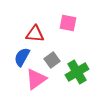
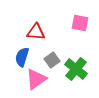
pink square: moved 12 px right
red triangle: moved 1 px right, 2 px up
blue semicircle: rotated 12 degrees counterclockwise
green cross: moved 1 px left, 3 px up; rotated 20 degrees counterclockwise
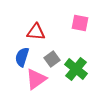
gray square: moved 1 px up
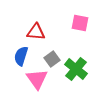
blue semicircle: moved 1 px left, 1 px up
pink triangle: moved 1 px right; rotated 30 degrees counterclockwise
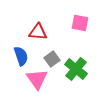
red triangle: moved 2 px right
blue semicircle: rotated 144 degrees clockwise
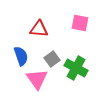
red triangle: moved 1 px right, 3 px up
green cross: moved 1 px up; rotated 10 degrees counterclockwise
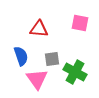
gray square: rotated 28 degrees clockwise
green cross: moved 1 px left, 4 px down
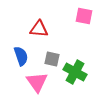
pink square: moved 4 px right, 7 px up
gray square: rotated 21 degrees clockwise
pink triangle: moved 3 px down
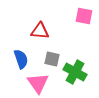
red triangle: moved 1 px right, 2 px down
blue semicircle: moved 3 px down
pink triangle: moved 1 px right, 1 px down
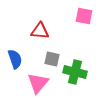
blue semicircle: moved 6 px left
green cross: rotated 15 degrees counterclockwise
pink triangle: rotated 15 degrees clockwise
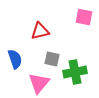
pink square: moved 1 px down
red triangle: rotated 18 degrees counterclockwise
green cross: rotated 25 degrees counterclockwise
pink triangle: moved 1 px right
